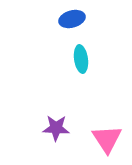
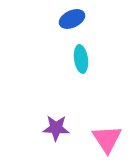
blue ellipse: rotated 10 degrees counterclockwise
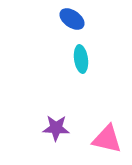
blue ellipse: rotated 60 degrees clockwise
pink triangle: rotated 44 degrees counterclockwise
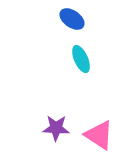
cyan ellipse: rotated 16 degrees counterclockwise
pink triangle: moved 8 px left, 4 px up; rotated 20 degrees clockwise
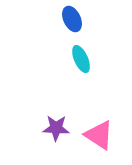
blue ellipse: rotated 30 degrees clockwise
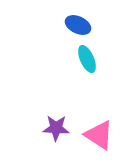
blue ellipse: moved 6 px right, 6 px down; rotated 40 degrees counterclockwise
cyan ellipse: moved 6 px right
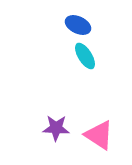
cyan ellipse: moved 2 px left, 3 px up; rotated 8 degrees counterclockwise
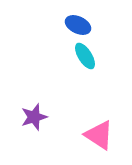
purple star: moved 22 px left, 11 px up; rotated 20 degrees counterclockwise
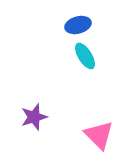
blue ellipse: rotated 40 degrees counterclockwise
pink triangle: rotated 12 degrees clockwise
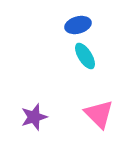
pink triangle: moved 21 px up
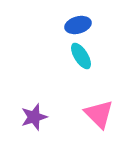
cyan ellipse: moved 4 px left
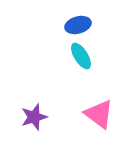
pink triangle: rotated 8 degrees counterclockwise
